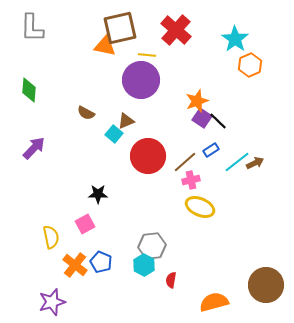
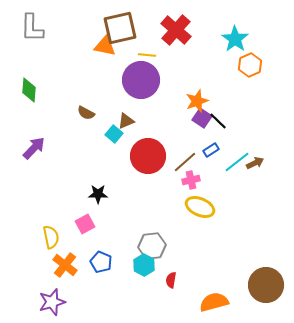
orange cross: moved 10 px left
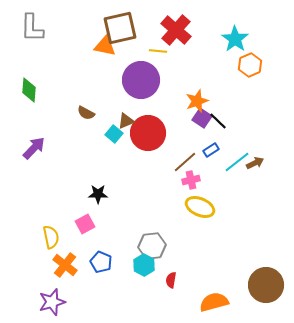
yellow line: moved 11 px right, 4 px up
red circle: moved 23 px up
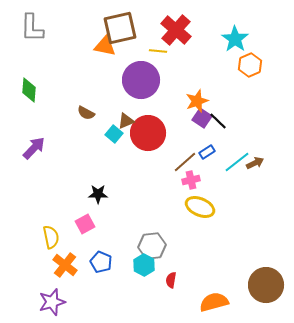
blue rectangle: moved 4 px left, 2 px down
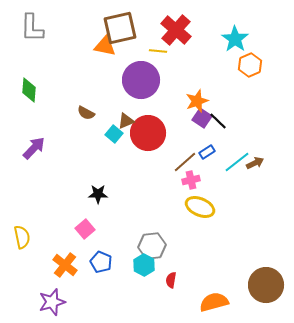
pink square: moved 5 px down; rotated 12 degrees counterclockwise
yellow semicircle: moved 29 px left
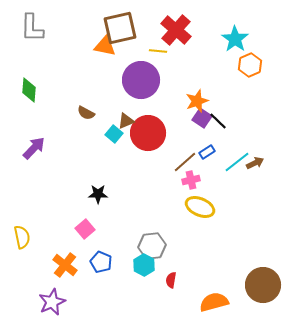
brown circle: moved 3 px left
purple star: rotated 8 degrees counterclockwise
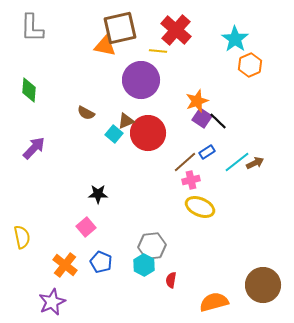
pink square: moved 1 px right, 2 px up
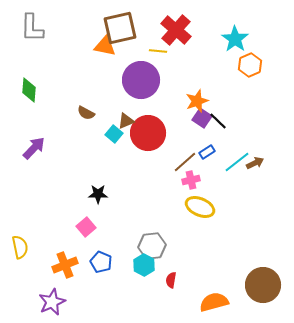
yellow semicircle: moved 2 px left, 10 px down
orange cross: rotated 30 degrees clockwise
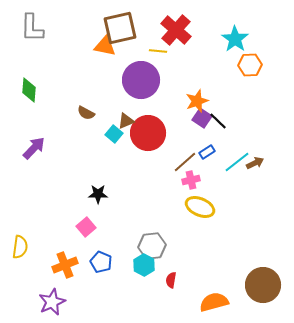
orange hexagon: rotated 20 degrees clockwise
yellow semicircle: rotated 20 degrees clockwise
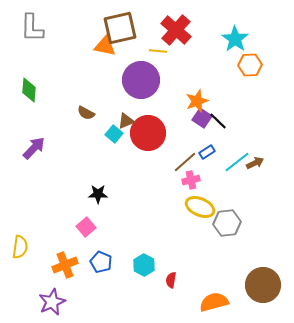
gray hexagon: moved 75 px right, 23 px up
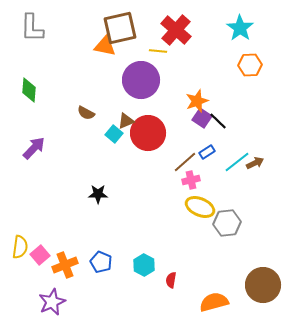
cyan star: moved 5 px right, 11 px up
pink square: moved 46 px left, 28 px down
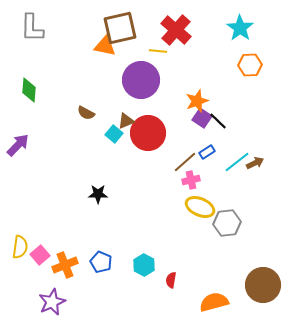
purple arrow: moved 16 px left, 3 px up
